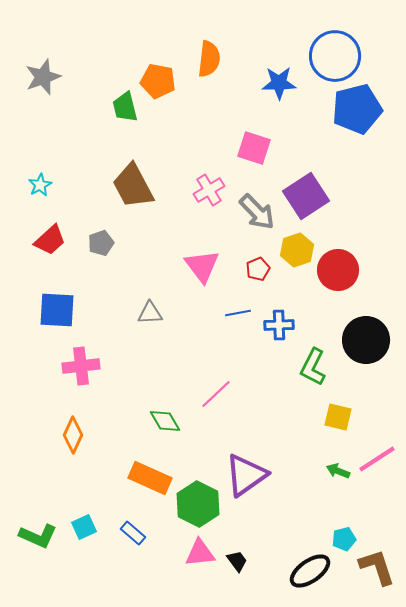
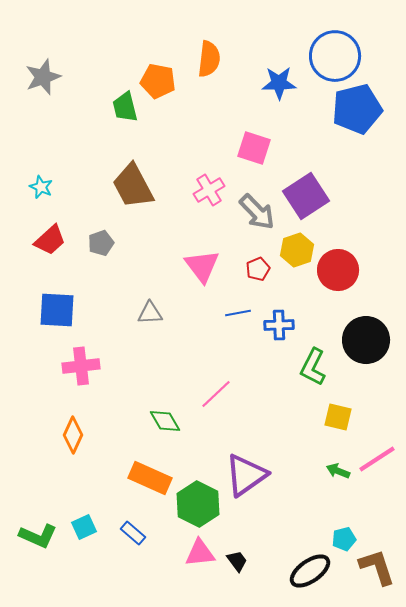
cyan star at (40, 185): moved 1 px right, 2 px down; rotated 20 degrees counterclockwise
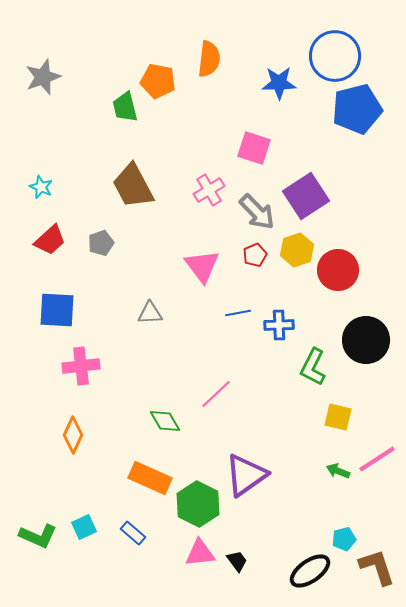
red pentagon at (258, 269): moved 3 px left, 14 px up
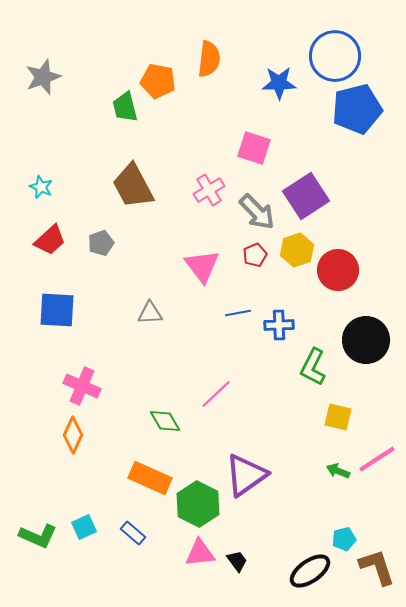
pink cross at (81, 366): moved 1 px right, 20 px down; rotated 30 degrees clockwise
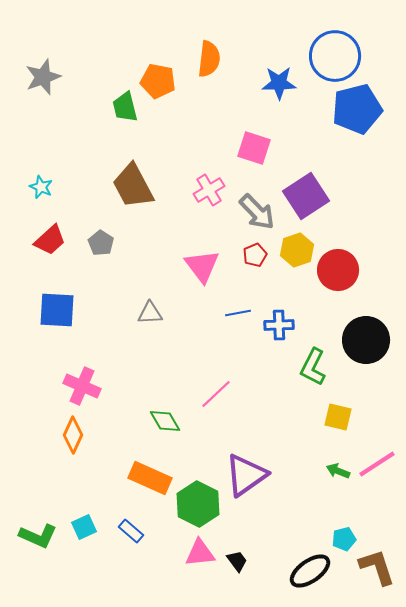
gray pentagon at (101, 243): rotated 20 degrees counterclockwise
pink line at (377, 459): moved 5 px down
blue rectangle at (133, 533): moved 2 px left, 2 px up
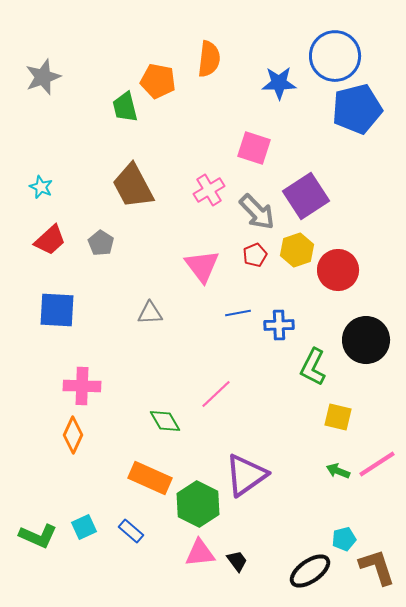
pink cross at (82, 386): rotated 21 degrees counterclockwise
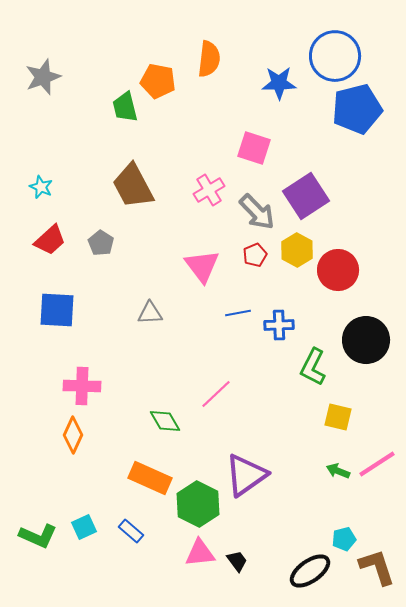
yellow hexagon at (297, 250): rotated 12 degrees counterclockwise
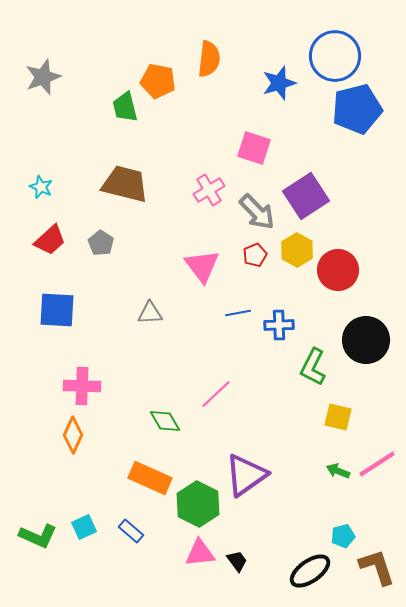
blue star at (279, 83): rotated 16 degrees counterclockwise
brown trapezoid at (133, 186): moved 8 px left, 2 px up; rotated 132 degrees clockwise
cyan pentagon at (344, 539): moved 1 px left, 3 px up
